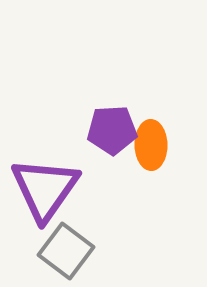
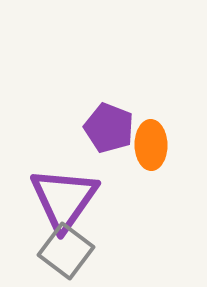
purple pentagon: moved 3 px left, 2 px up; rotated 24 degrees clockwise
purple triangle: moved 19 px right, 10 px down
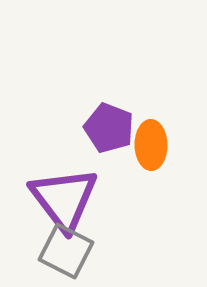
purple triangle: rotated 12 degrees counterclockwise
gray square: rotated 10 degrees counterclockwise
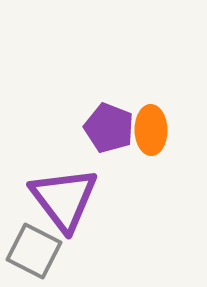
orange ellipse: moved 15 px up
gray square: moved 32 px left
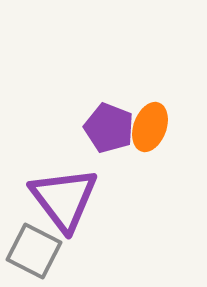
orange ellipse: moved 1 px left, 3 px up; rotated 21 degrees clockwise
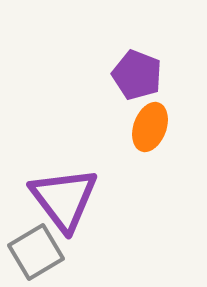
purple pentagon: moved 28 px right, 53 px up
gray square: moved 2 px right, 1 px down; rotated 32 degrees clockwise
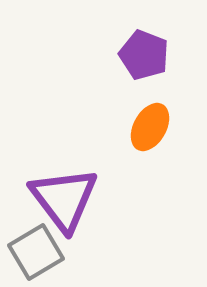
purple pentagon: moved 7 px right, 20 px up
orange ellipse: rotated 9 degrees clockwise
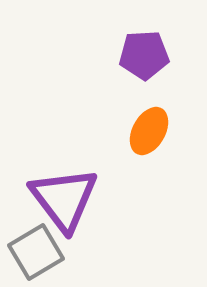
purple pentagon: rotated 24 degrees counterclockwise
orange ellipse: moved 1 px left, 4 px down
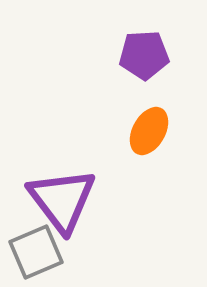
purple triangle: moved 2 px left, 1 px down
gray square: rotated 8 degrees clockwise
